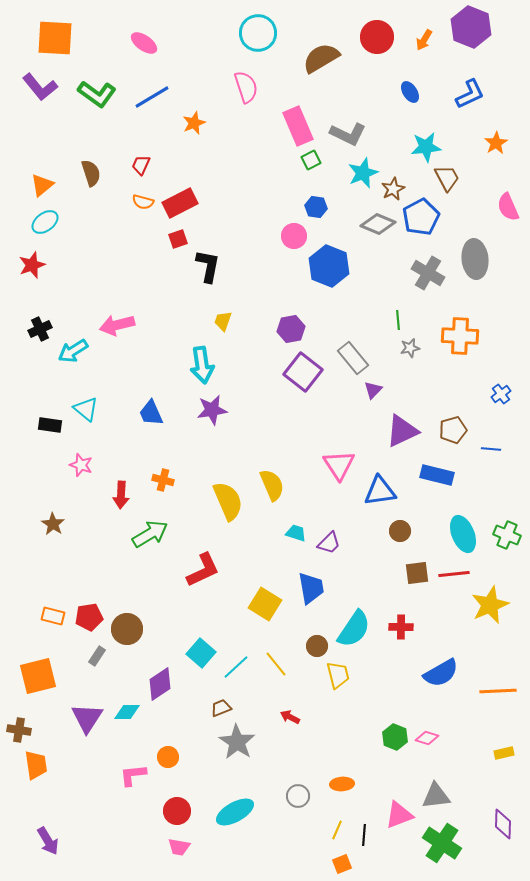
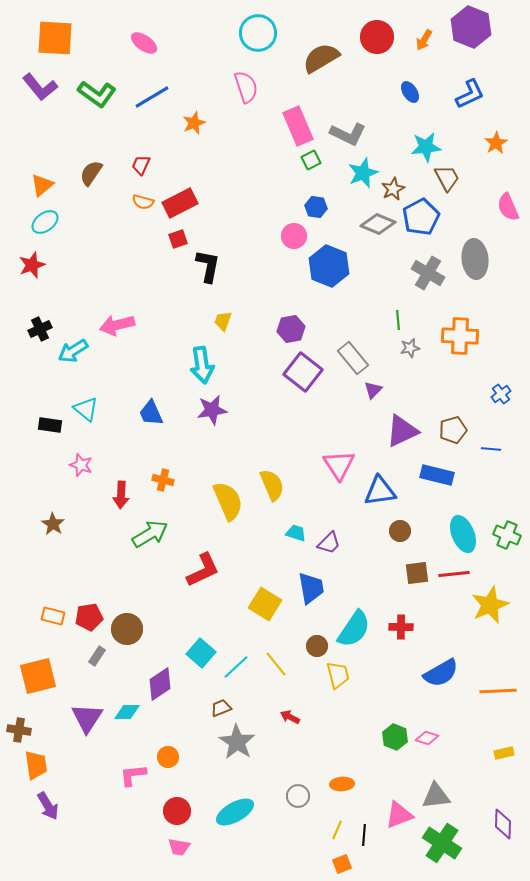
brown semicircle at (91, 173): rotated 128 degrees counterclockwise
purple arrow at (48, 841): moved 35 px up
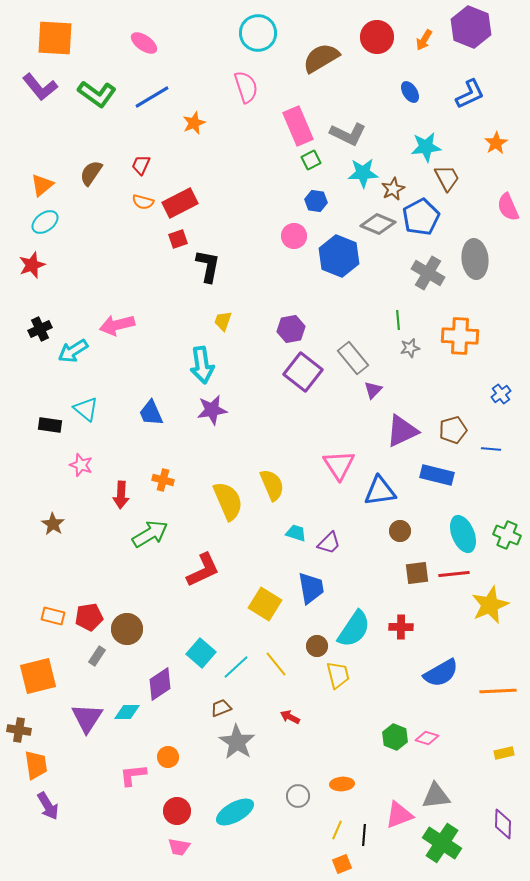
cyan star at (363, 173): rotated 20 degrees clockwise
blue hexagon at (316, 207): moved 6 px up
blue hexagon at (329, 266): moved 10 px right, 10 px up
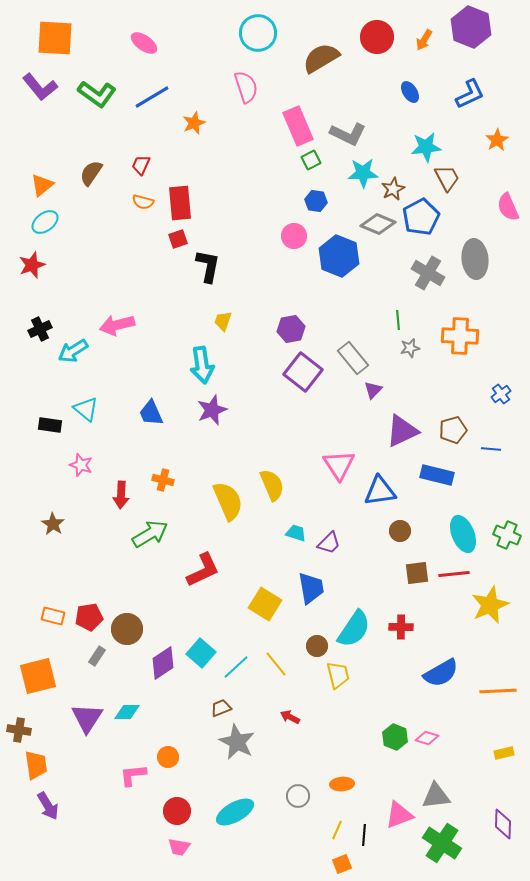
orange star at (496, 143): moved 1 px right, 3 px up
red rectangle at (180, 203): rotated 68 degrees counterclockwise
purple star at (212, 410): rotated 12 degrees counterclockwise
purple diamond at (160, 684): moved 3 px right, 21 px up
gray star at (237, 742): rotated 6 degrees counterclockwise
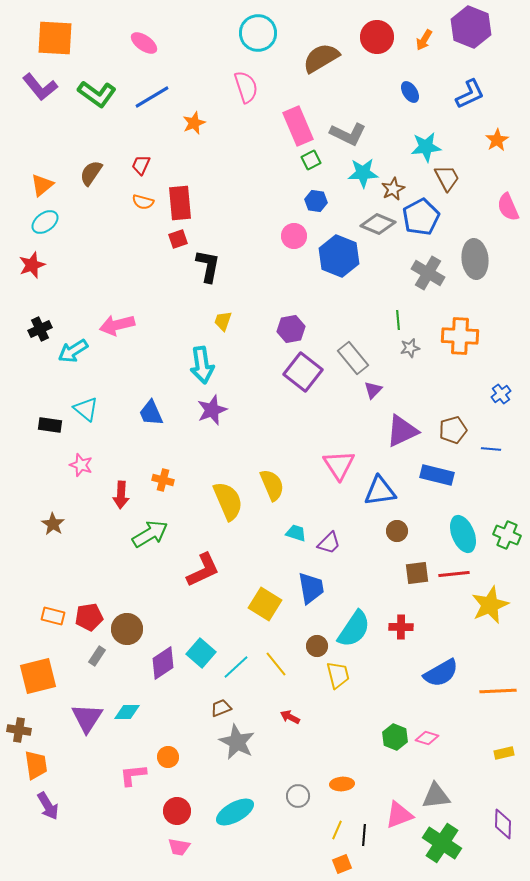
brown circle at (400, 531): moved 3 px left
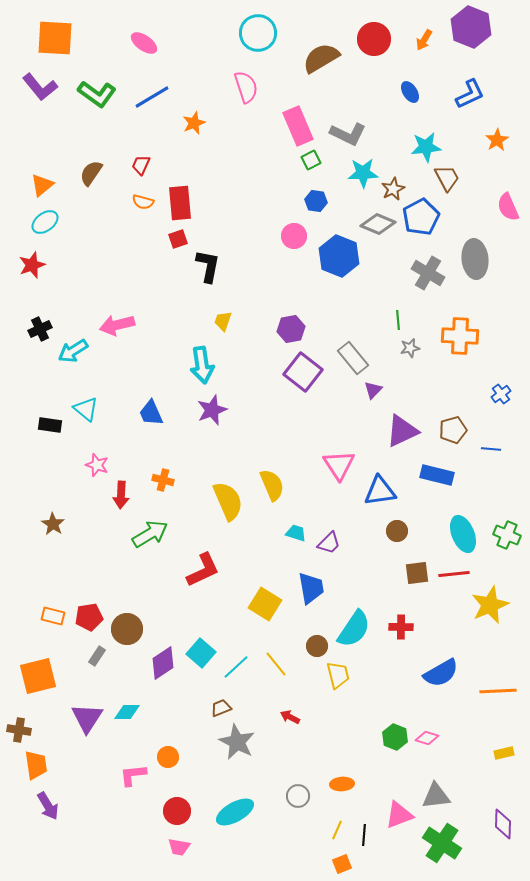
red circle at (377, 37): moved 3 px left, 2 px down
pink star at (81, 465): moved 16 px right
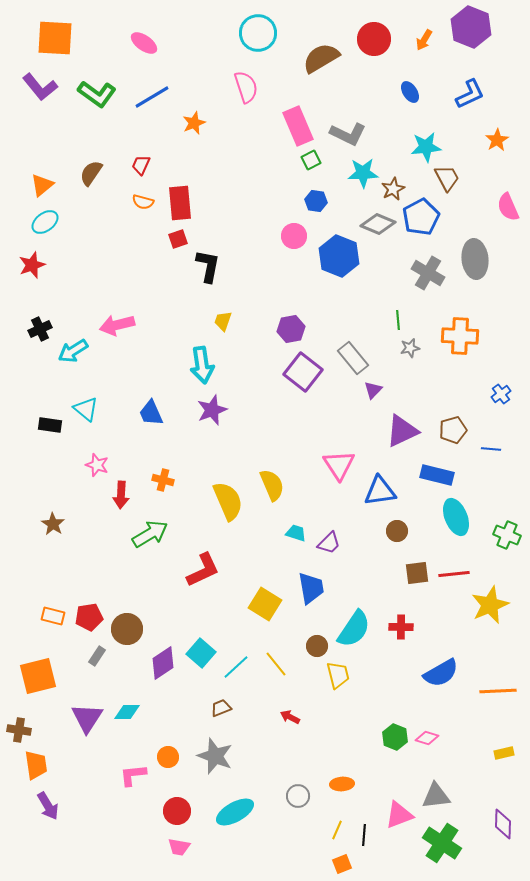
cyan ellipse at (463, 534): moved 7 px left, 17 px up
gray star at (237, 742): moved 22 px left, 14 px down; rotated 6 degrees counterclockwise
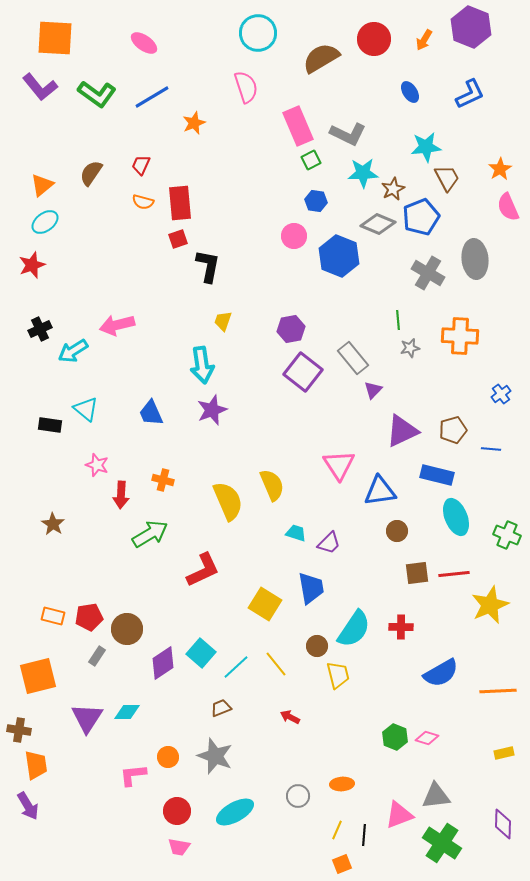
orange star at (497, 140): moved 3 px right, 29 px down
blue pentagon at (421, 217): rotated 6 degrees clockwise
purple arrow at (48, 806): moved 20 px left
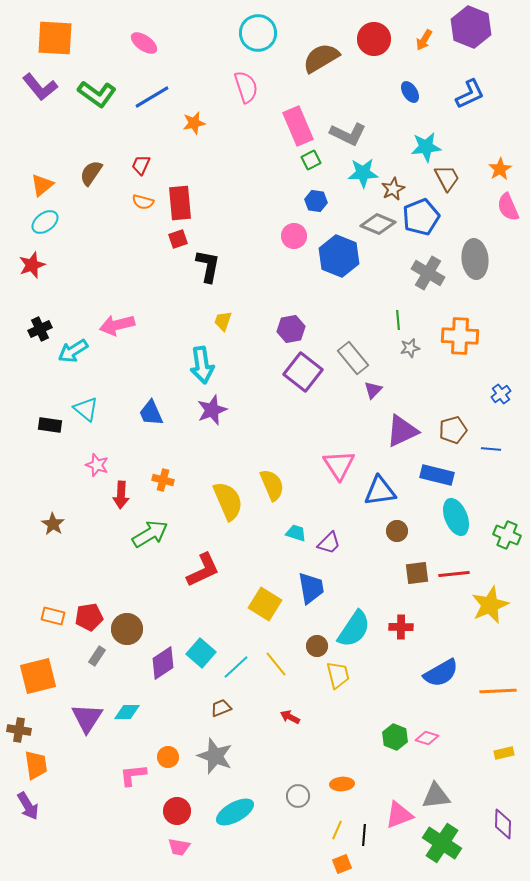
orange star at (194, 123): rotated 10 degrees clockwise
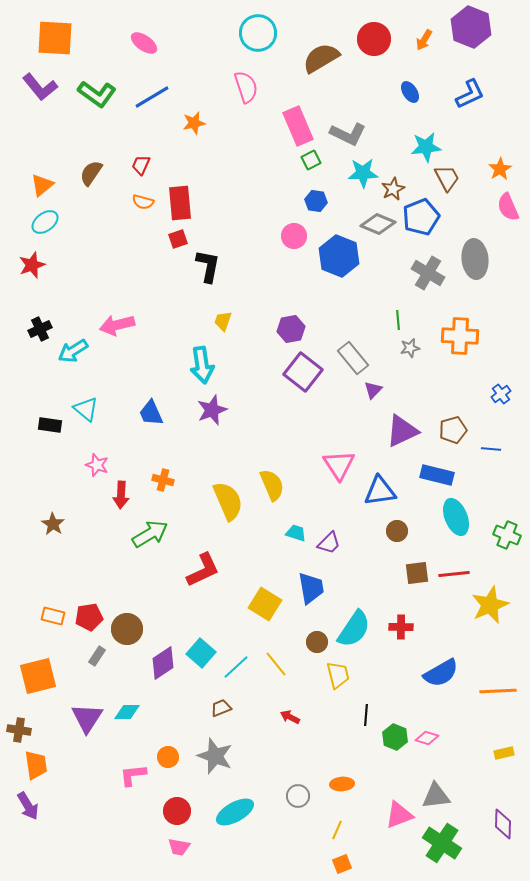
brown circle at (317, 646): moved 4 px up
black line at (364, 835): moved 2 px right, 120 px up
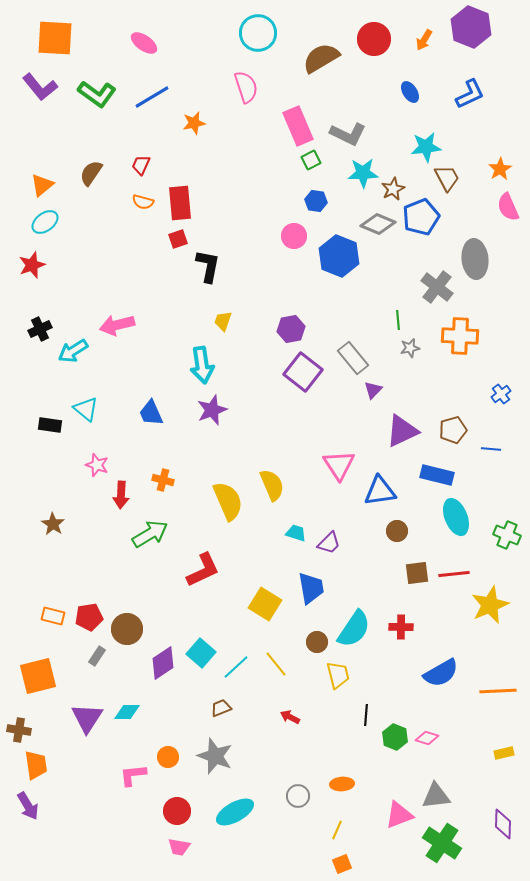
gray cross at (428, 273): moved 9 px right, 14 px down; rotated 8 degrees clockwise
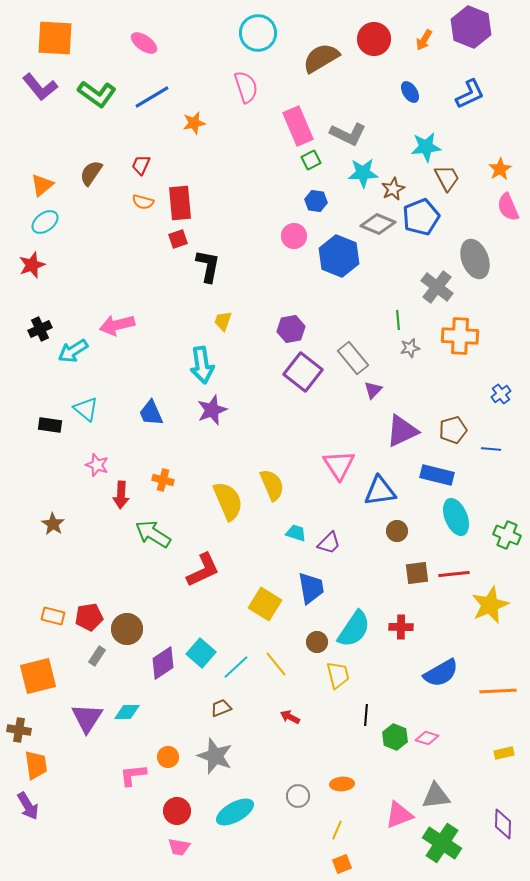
gray ellipse at (475, 259): rotated 15 degrees counterclockwise
green arrow at (150, 534): moved 3 px right; rotated 117 degrees counterclockwise
